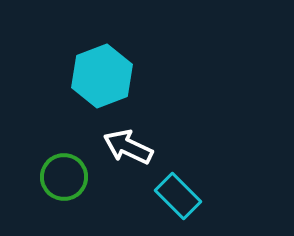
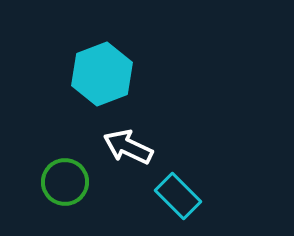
cyan hexagon: moved 2 px up
green circle: moved 1 px right, 5 px down
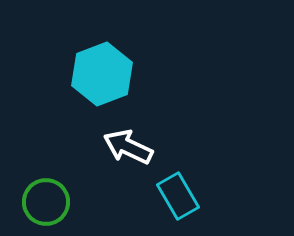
green circle: moved 19 px left, 20 px down
cyan rectangle: rotated 15 degrees clockwise
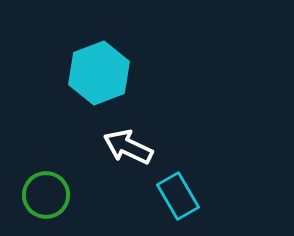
cyan hexagon: moved 3 px left, 1 px up
green circle: moved 7 px up
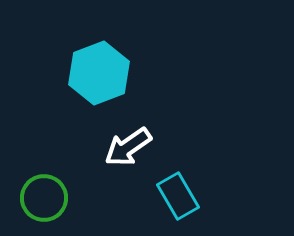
white arrow: rotated 60 degrees counterclockwise
green circle: moved 2 px left, 3 px down
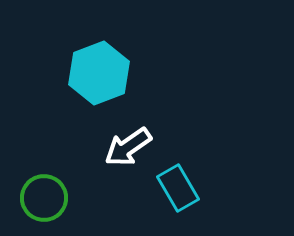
cyan rectangle: moved 8 px up
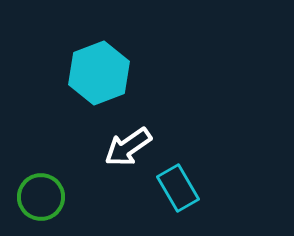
green circle: moved 3 px left, 1 px up
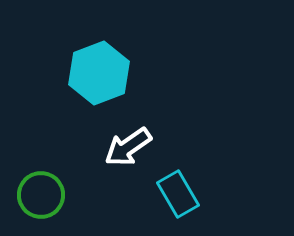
cyan rectangle: moved 6 px down
green circle: moved 2 px up
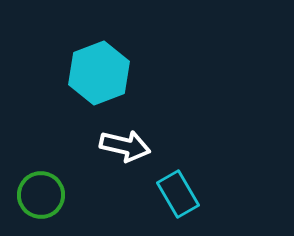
white arrow: moved 3 px left, 1 px up; rotated 132 degrees counterclockwise
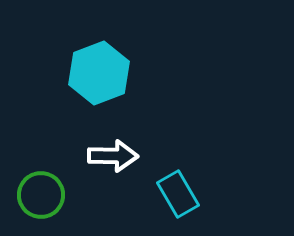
white arrow: moved 12 px left, 10 px down; rotated 12 degrees counterclockwise
